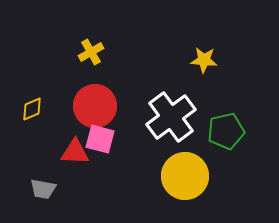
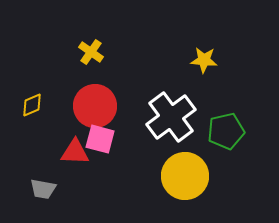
yellow cross: rotated 25 degrees counterclockwise
yellow diamond: moved 4 px up
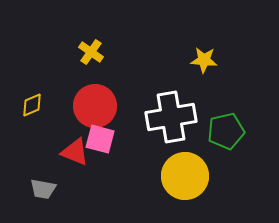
white cross: rotated 27 degrees clockwise
red triangle: rotated 20 degrees clockwise
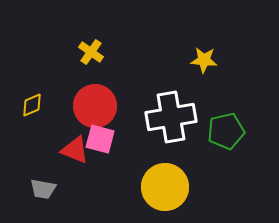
red triangle: moved 2 px up
yellow circle: moved 20 px left, 11 px down
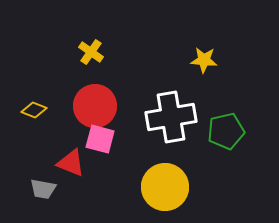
yellow diamond: moved 2 px right, 5 px down; rotated 45 degrees clockwise
red triangle: moved 4 px left, 13 px down
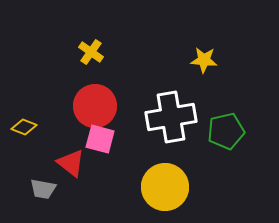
yellow diamond: moved 10 px left, 17 px down
red triangle: rotated 16 degrees clockwise
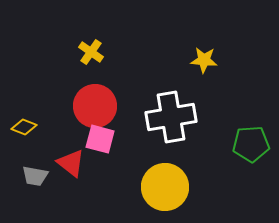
green pentagon: moved 25 px right, 13 px down; rotated 9 degrees clockwise
gray trapezoid: moved 8 px left, 13 px up
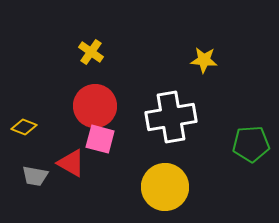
red triangle: rotated 8 degrees counterclockwise
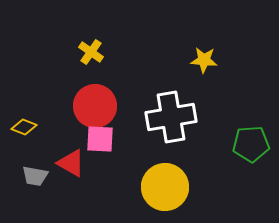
pink square: rotated 12 degrees counterclockwise
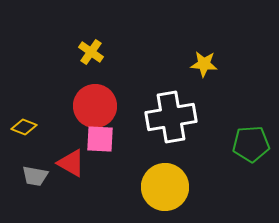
yellow star: moved 4 px down
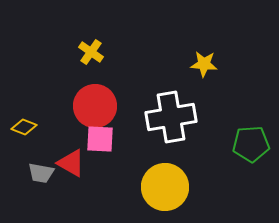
gray trapezoid: moved 6 px right, 3 px up
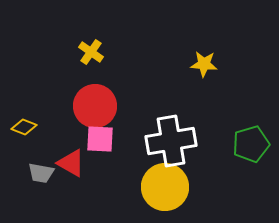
white cross: moved 24 px down
green pentagon: rotated 12 degrees counterclockwise
